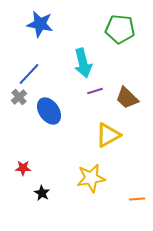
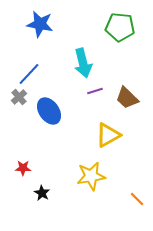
green pentagon: moved 2 px up
yellow star: moved 2 px up
orange line: rotated 49 degrees clockwise
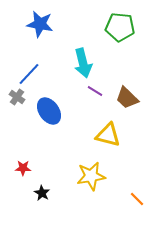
purple line: rotated 49 degrees clockwise
gray cross: moved 2 px left; rotated 14 degrees counterclockwise
yellow triangle: rotated 44 degrees clockwise
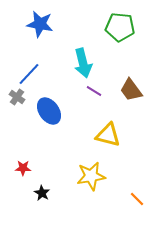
purple line: moved 1 px left
brown trapezoid: moved 4 px right, 8 px up; rotated 10 degrees clockwise
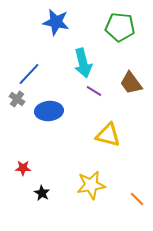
blue star: moved 16 px right, 2 px up
brown trapezoid: moved 7 px up
gray cross: moved 2 px down
blue ellipse: rotated 60 degrees counterclockwise
yellow star: moved 9 px down
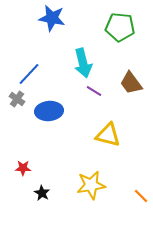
blue star: moved 4 px left, 4 px up
orange line: moved 4 px right, 3 px up
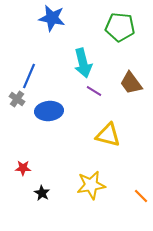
blue line: moved 2 px down; rotated 20 degrees counterclockwise
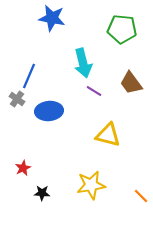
green pentagon: moved 2 px right, 2 px down
red star: rotated 28 degrees counterclockwise
black star: rotated 28 degrees counterclockwise
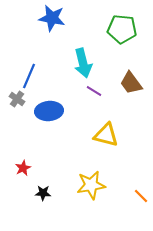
yellow triangle: moved 2 px left
black star: moved 1 px right
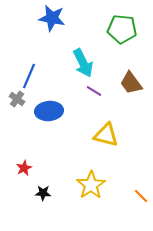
cyan arrow: rotated 12 degrees counterclockwise
red star: moved 1 px right
yellow star: rotated 24 degrees counterclockwise
